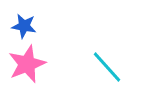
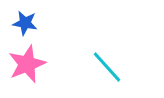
blue star: moved 1 px right, 3 px up
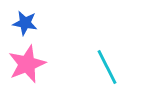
cyan line: rotated 15 degrees clockwise
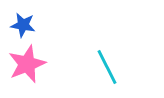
blue star: moved 2 px left, 2 px down
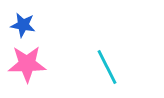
pink star: rotated 21 degrees clockwise
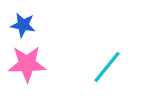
cyan line: rotated 66 degrees clockwise
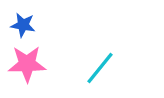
cyan line: moved 7 px left, 1 px down
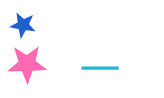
cyan line: rotated 51 degrees clockwise
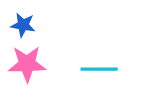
cyan line: moved 1 px left, 1 px down
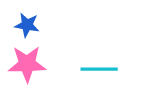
blue star: moved 4 px right
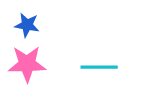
cyan line: moved 2 px up
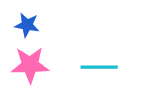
pink star: moved 3 px right, 1 px down
